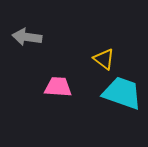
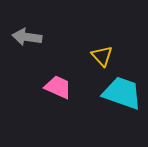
yellow triangle: moved 2 px left, 3 px up; rotated 10 degrees clockwise
pink trapezoid: rotated 20 degrees clockwise
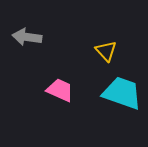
yellow triangle: moved 4 px right, 5 px up
pink trapezoid: moved 2 px right, 3 px down
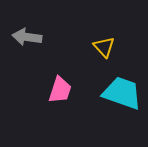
yellow triangle: moved 2 px left, 4 px up
pink trapezoid: rotated 84 degrees clockwise
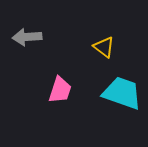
gray arrow: rotated 12 degrees counterclockwise
yellow triangle: rotated 10 degrees counterclockwise
